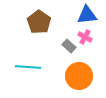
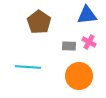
pink cross: moved 4 px right, 5 px down
gray rectangle: rotated 40 degrees counterclockwise
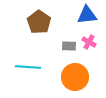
orange circle: moved 4 px left, 1 px down
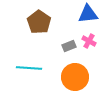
blue triangle: moved 1 px right, 1 px up
pink cross: moved 1 px up
gray rectangle: rotated 24 degrees counterclockwise
cyan line: moved 1 px right, 1 px down
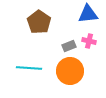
pink cross: rotated 16 degrees counterclockwise
orange circle: moved 5 px left, 6 px up
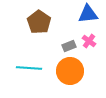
pink cross: rotated 24 degrees clockwise
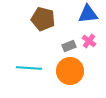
brown pentagon: moved 4 px right, 3 px up; rotated 20 degrees counterclockwise
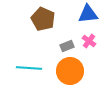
brown pentagon: rotated 10 degrees clockwise
gray rectangle: moved 2 px left
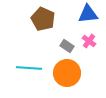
gray rectangle: rotated 56 degrees clockwise
orange circle: moved 3 px left, 2 px down
